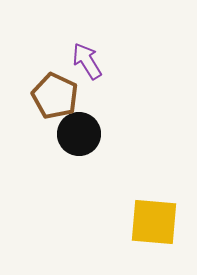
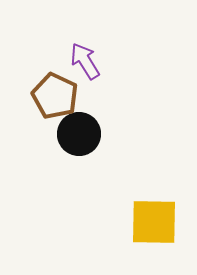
purple arrow: moved 2 px left
yellow square: rotated 4 degrees counterclockwise
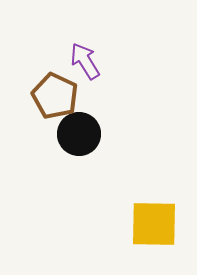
yellow square: moved 2 px down
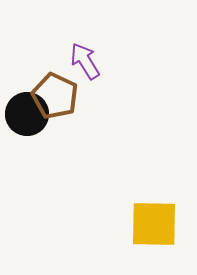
black circle: moved 52 px left, 20 px up
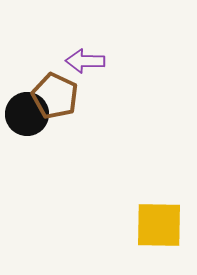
purple arrow: rotated 57 degrees counterclockwise
yellow square: moved 5 px right, 1 px down
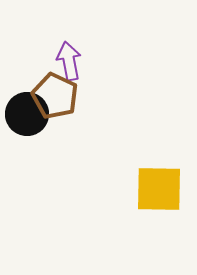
purple arrow: moved 16 px left; rotated 78 degrees clockwise
yellow square: moved 36 px up
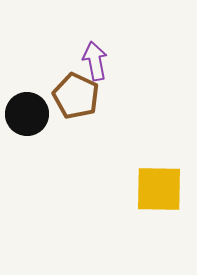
purple arrow: moved 26 px right
brown pentagon: moved 21 px right
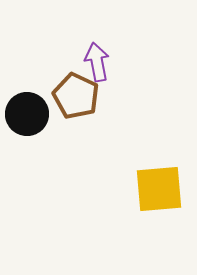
purple arrow: moved 2 px right, 1 px down
yellow square: rotated 6 degrees counterclockwise
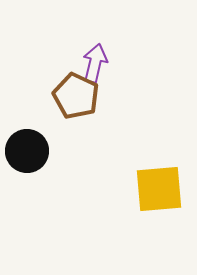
purple arrow: moved 2 px left, 1 px down; rotated 24 degrees clockwise
black circle: moved 37 px down
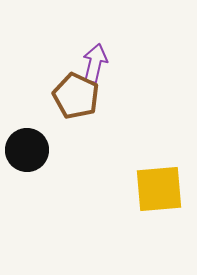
black circle: moved 1 px up
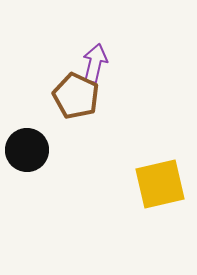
yellow square: moved 1 px right, 5 px up; rotated 8 degrees counterclockwise
